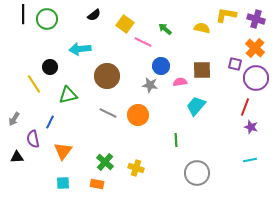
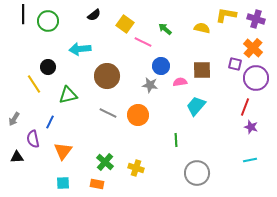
green circle: moved 1 px right, 2 px down
orange cross: moved 2 px left
black circle: moved 2 px left
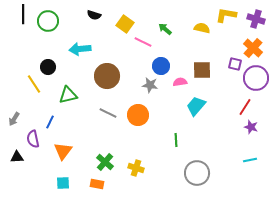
black semicircle: rotated 56 degrees clockwise
red line: rotated 12 degrees clockwise
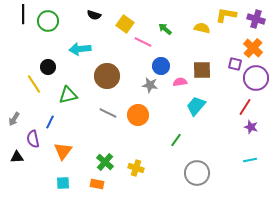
green line: rotated 40 degrees clockwise
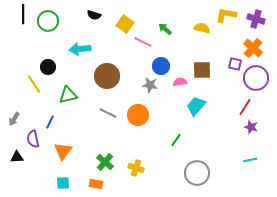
orange rectangle: moved 1 px left
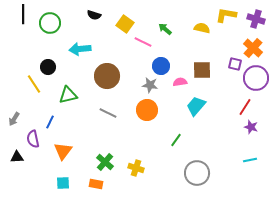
green circle: moved 2 px right, 2 px down
orange circle: moved 9 px right, 5 px up
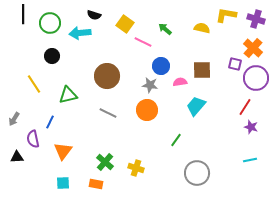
cyan arrow: moved 16 px up
black circle: moved 4 px right, 11 px up
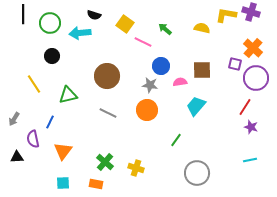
purple cross: moved 5 px left, 7 px up
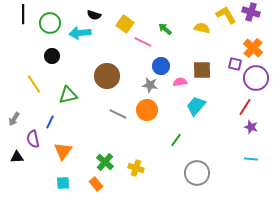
yellow L-shape: rotated 50 degrees clockwise
gray line: moved 10 px right, 1 px down
cyan line: moved 1 px right, 1 px up; rotated 16 degrees clockwise
orange rectangle: rotated 40 degrees clockwise
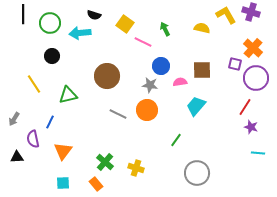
green arrow: rotated 24 degrees clockwise
cyan line: moved 7 px right, 6 px up
